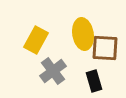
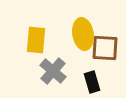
yellow rectangle: rotated 24 degrees counterclockwise
gray cross: rotated 12 degrees counterclockwise
black rectangle: moved 2 px left, 1 px down
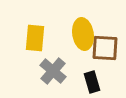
yellow rectangle: moved 1 px left, 2 px up
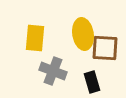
gray cross: rotated 20 degrees counterclockwise
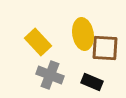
yellow rectangle: moved 3 px right, 4 px down; rotated 48 degrees counterclockwise
gray cross: moved 3 px left, 4 px down
black rectangle: rotated 50 degrees counterclockwise
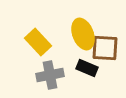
yellow ellipse: rotated 12 degrees counterclockwise
gray cross: rotated 32 degrees counterclockwise
black rectangle: moved 5 px left, 14 px up
